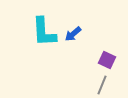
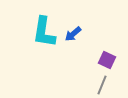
cyan L-shape: rotated 12 degrees clockwise
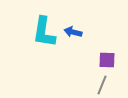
blue arrow: moved 2 px up; rotated 54 degrees clockwise
purple square: rotated 24 degrees counterclockwise
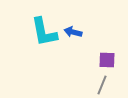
cyan L-shape: rotated 20 degrees counterclockwise
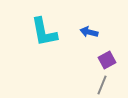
blue arrow: moved 16 px right
purple square: rotated 30 degrees counterclockwise
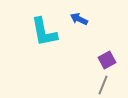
blue arrow: moved 10 px left, 13 px up; rotated 12 degrees clockwise
gray line: moved 1 px right
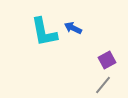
blue arrow: moved 6 px left, 9 px down
gray line: rotated 18 degrees clockwise
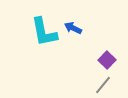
purple square: rotated 18 degrees counterclockwise
